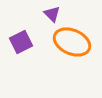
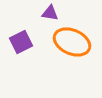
purple triangle: moved 2 px left, 1 px up; rotated 36 degrees counterclockwise
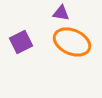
purple triangle: moved 11 px right
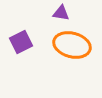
orange ellipse: moved 3 px down; rotated 9 degrees counterclockwise
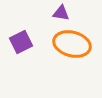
orange ellipse: moved 1 px up
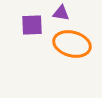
purple square: moved 11 px right, 17 px up; rotated 25 degrees clockwise
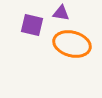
purple square: rotated 15 degrees clockwise
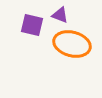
purple triangle: moved 1 px left, 2 px down; rotated 12 degrees clockwise
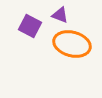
purple square: moved 2 px left, 1 px down; rotated 15 degrees clockwise
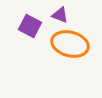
orange ellipse: moved 2 px left
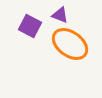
orange ellipse: rotated 21 degrees clockwise
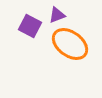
purple triangle: moved 3 px left; rotated 42 degrees counterclockwise
